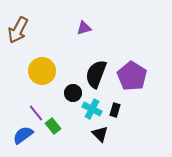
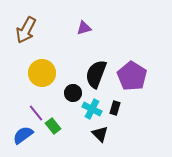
brown arrow: moved 8 px right
yellow circle: moved 2 px down
black rectangle: moved 2 px up
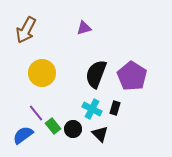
black circle: moved 36 px down
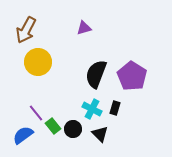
yellow circle: moved 4 px left, 11 px up
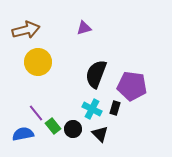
brown arrow: rotated 132 degrees counterclockwise
purple pentagon: moved 10 px down; rotated 24 degrees counterclockwise
blue semicircle: moved 1 px up; rotated 25 degrees clockwise
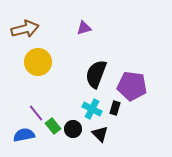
brown arrow: moved 1 px left, 1 px up
blue semicircle: moved 1 px right, 1 px down
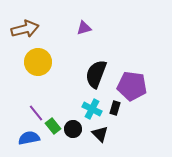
blue semicircle: moved 5 px right, 3 px down
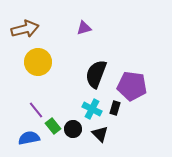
purple line: moved 3 px up
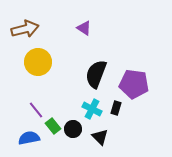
purple triangle: rotated 49 degrees clockwise
purple pentagon: moved 2 px right, 2 px up
black rectangle: moved 1 px right
black triangle: moved 3 px down
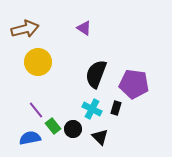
blue semicircle: moved 1 px right
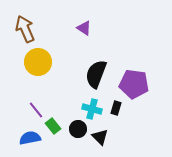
brown arrow: rotated 100 degrees counterclockwise
cyan cross: rotated 12 degrees counterclockwise
black circle: moved 5 px right
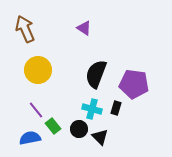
yellow circle: moved 8 px down
black circle: moved 1 px right
